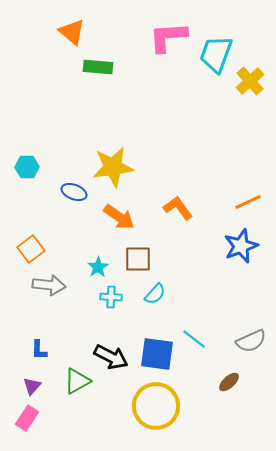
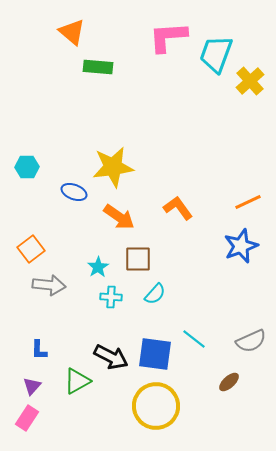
blue square: moved 2 px left
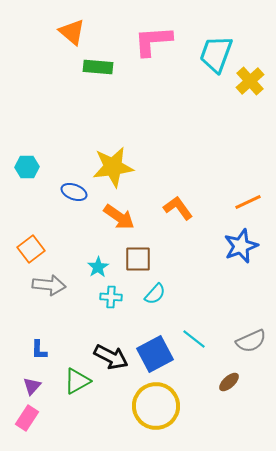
pink L-shape: moved 15 px left, 4 px down
blue square: rotated 36 degrees counterclockwise
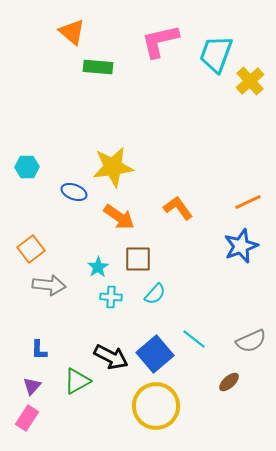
pink L-shape: moved 7 px right; rotated 9 degrees counterclockwise
blue square: rotated 12 degrees counterclockwise
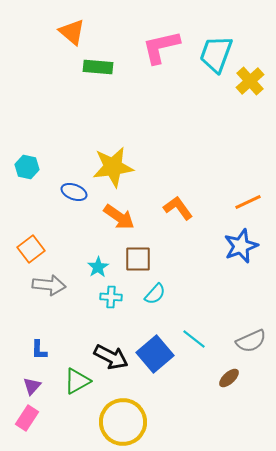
pink L-shape: moved 1 px right, 6 px down
cyan hexagon: rotated 15 degrees clockwise
brown ellipse: moved 4 px up
yellow circle: moved 33 px left, 16 px down
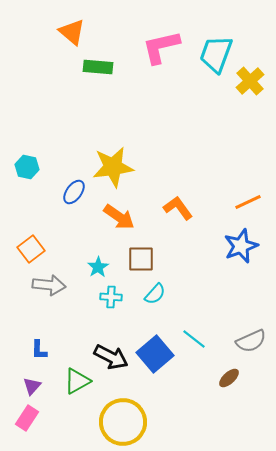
blue ellipse: rotated 75 degrees counterclockwise
brown square: moved 3 px right
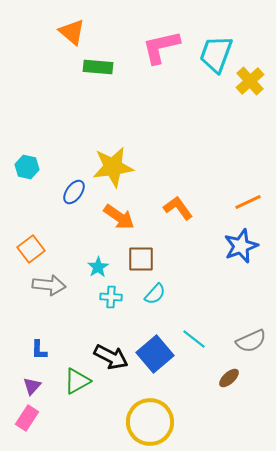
yellow circle: moved 27 px right
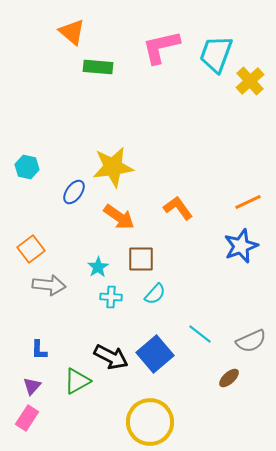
cyan line: moved 6 px right, 5 px up
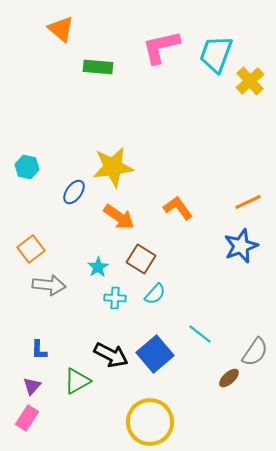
orange triangle: moved 11 px left, 3 px up
brown square: rotated 32 degrees clockwise
cyan cross: moved 4 px right, 1 px down
gray semicircle: moved 4 px right, 11 px down; rotated 32 degrees counterclockwise
black arrow: moved 2 px up
